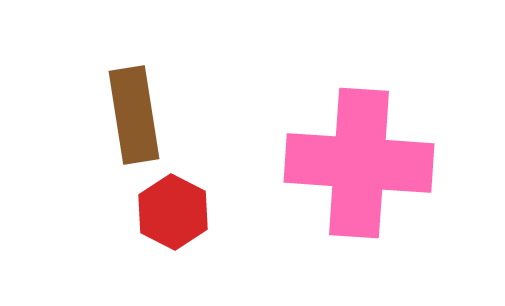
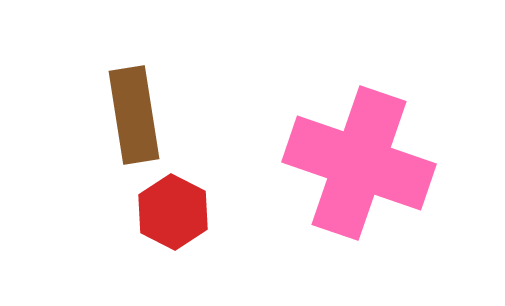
pink cross: rotated 15 degrees clockwise
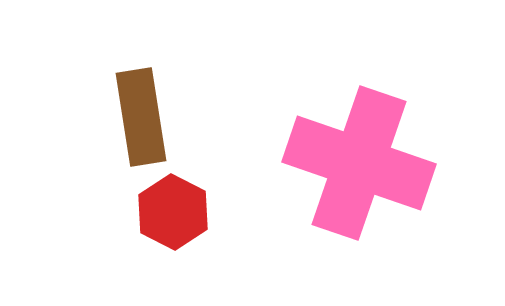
brown rectangle: moved 7 px right, 2 px down
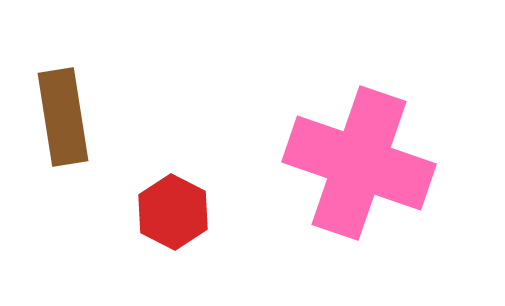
brown rectangle: moved 78 px left
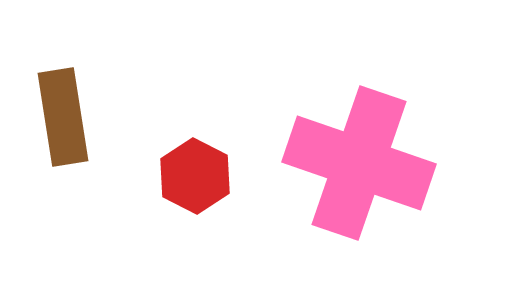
red hexagon: moved 22 px right, 36 px up
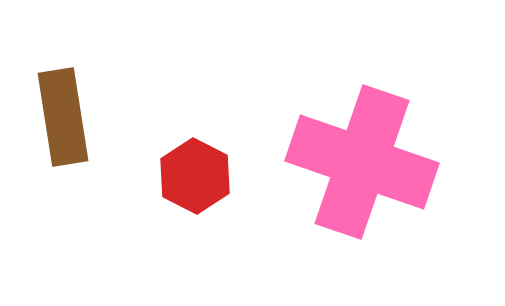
pink cross: moved 3 px right, 1 px up
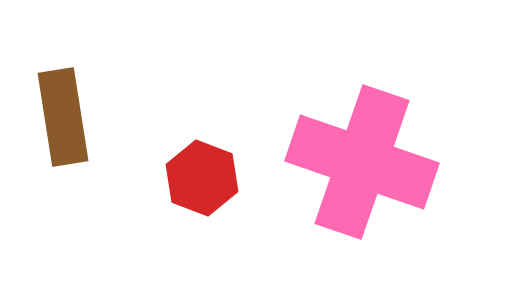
red hexagon: moved 7 px right, 2 px down; rotated 6 degrees counterclockwise
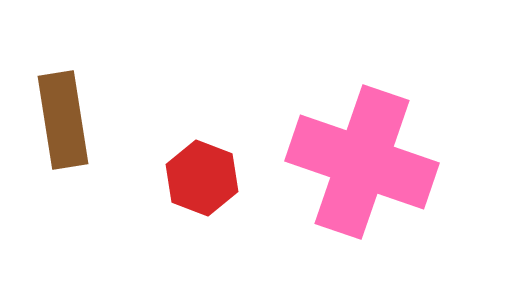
brown rectangle: moved 3 px down
